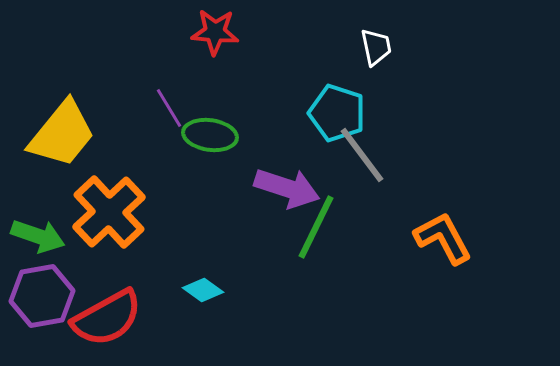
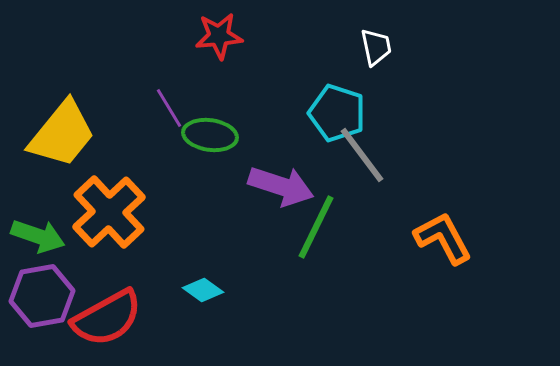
red star: moved 4 px right, 4 px down; rotated 9 degrees counterclockwise
purple arrow: moved 6 px left, 2 px up
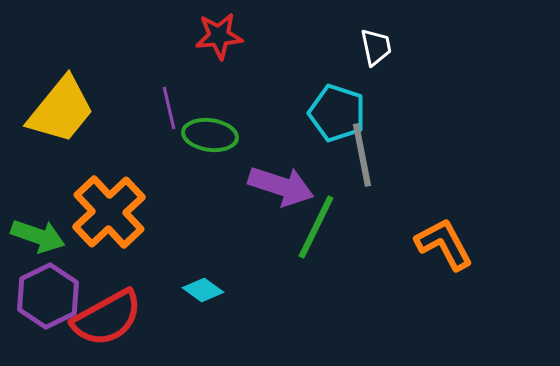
purple line: rotated 18 degrees clockwise
yellow trapezoid: moved 1 px left, 24 px up
gray line: rotated 26 degrees clockwise
orange L-shape: moved 1 px right, 6 px down
purple hexagon: moved 6 px right; rotated 16 degrees counterclockwise
